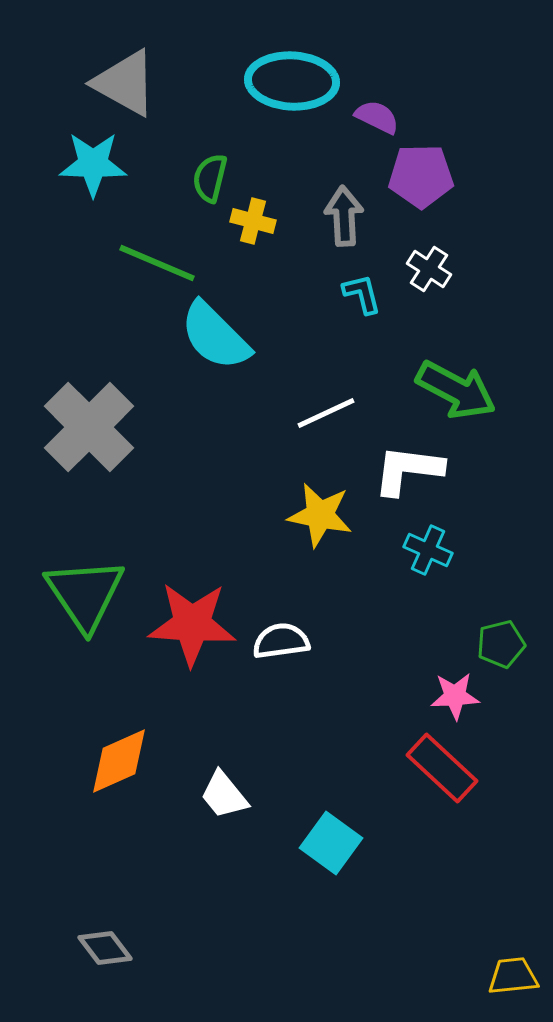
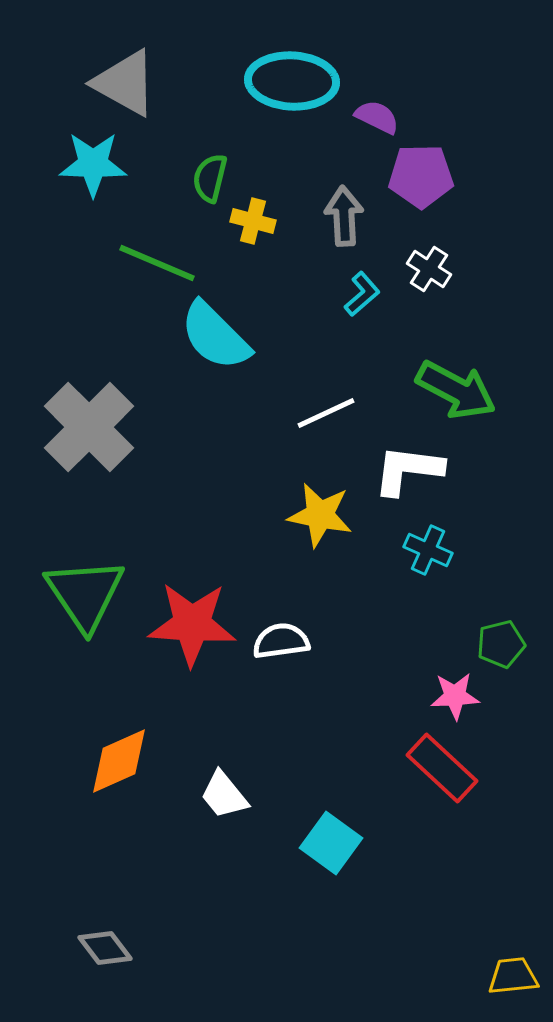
cyan L-shape: rotated 63 degrees clockwise
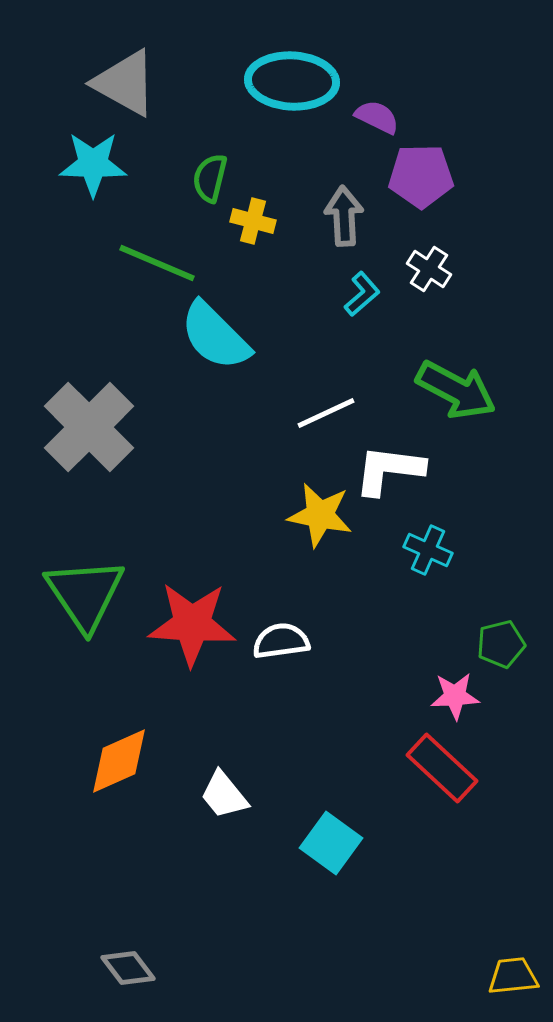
white L-shape: moved 19 px left
gray diamond: moved 23 px right, 20 px down
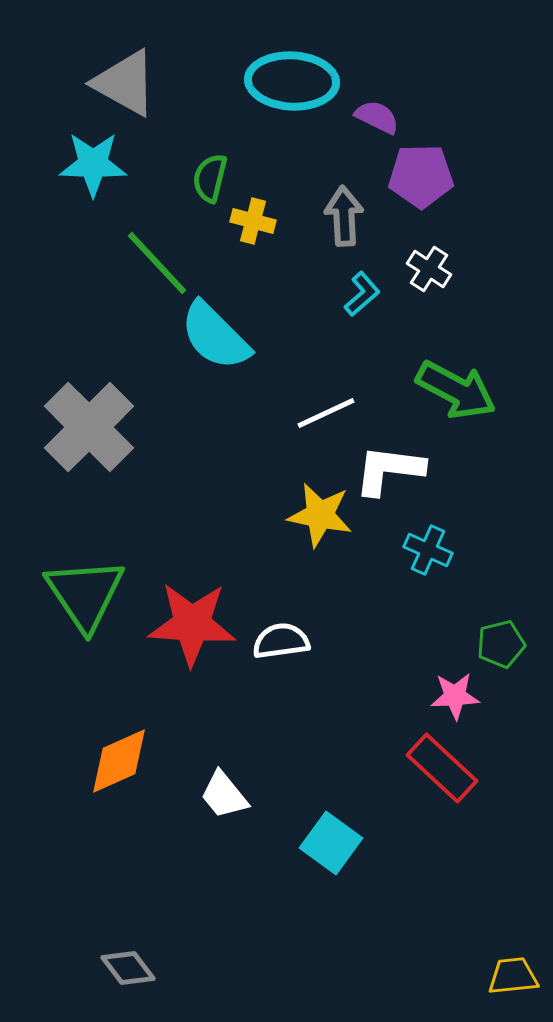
green line: rotated 24 degrees clockwise
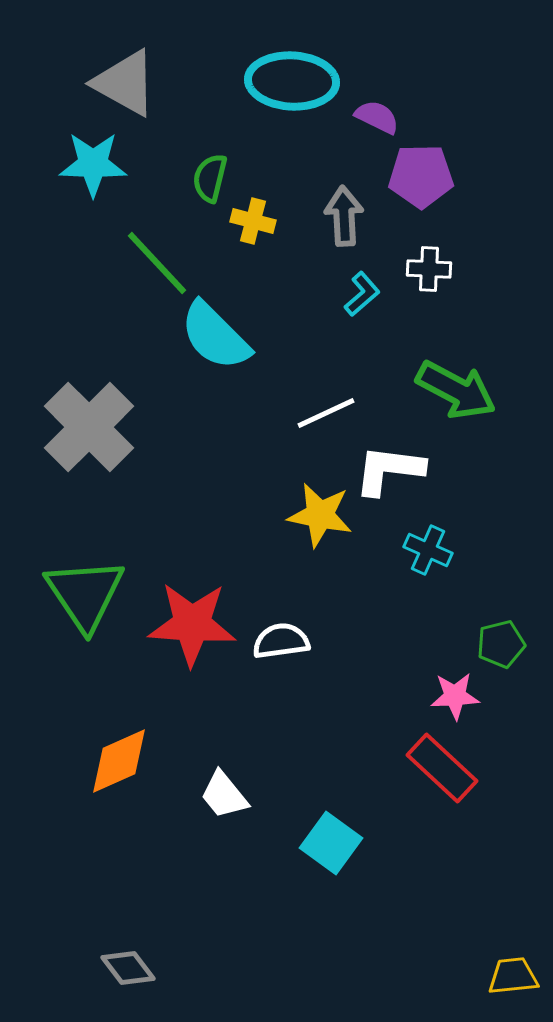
white cross: rotated 30 degrees counterclockwise
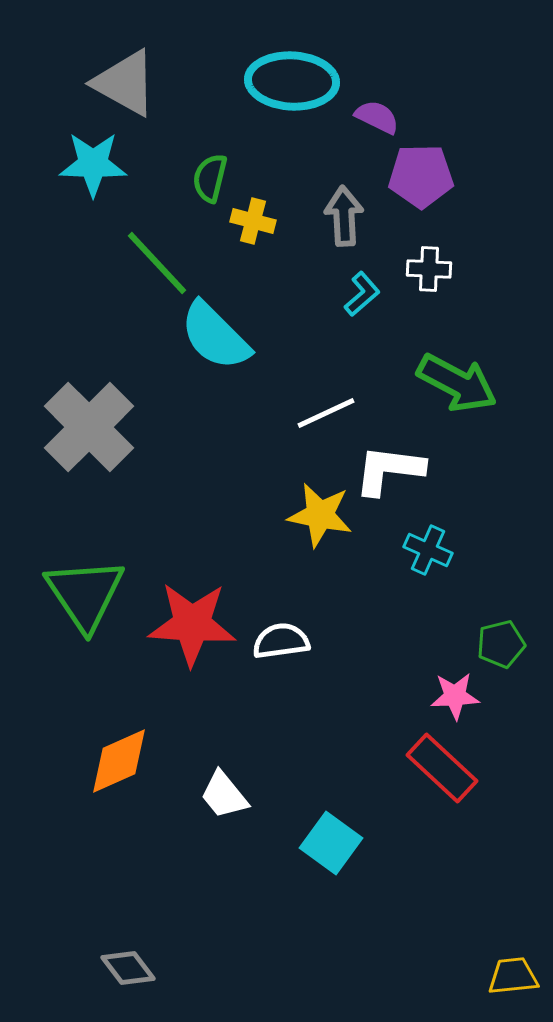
green arrow: moved 1 px right, 7 px up
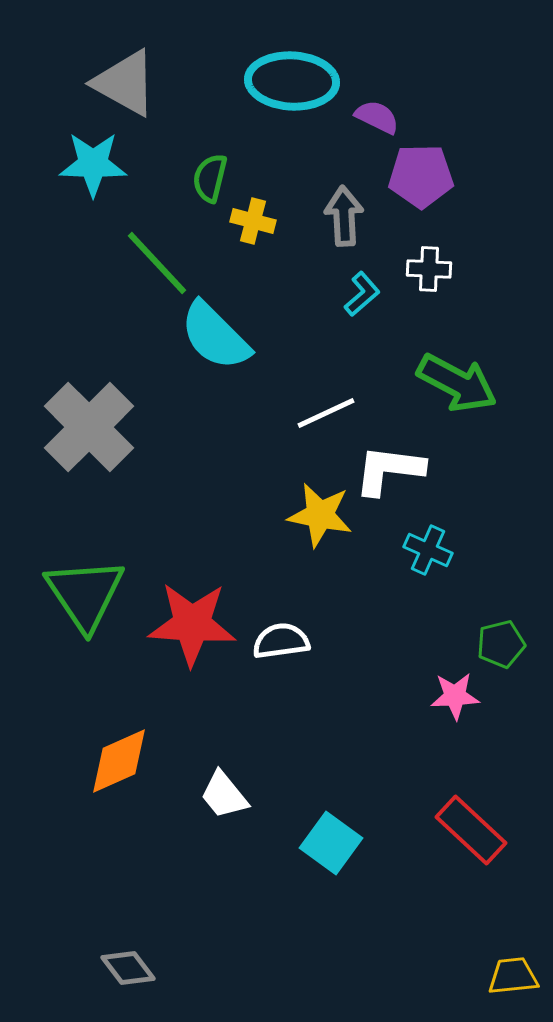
red rectangle: moved 29 px right, 62 px down
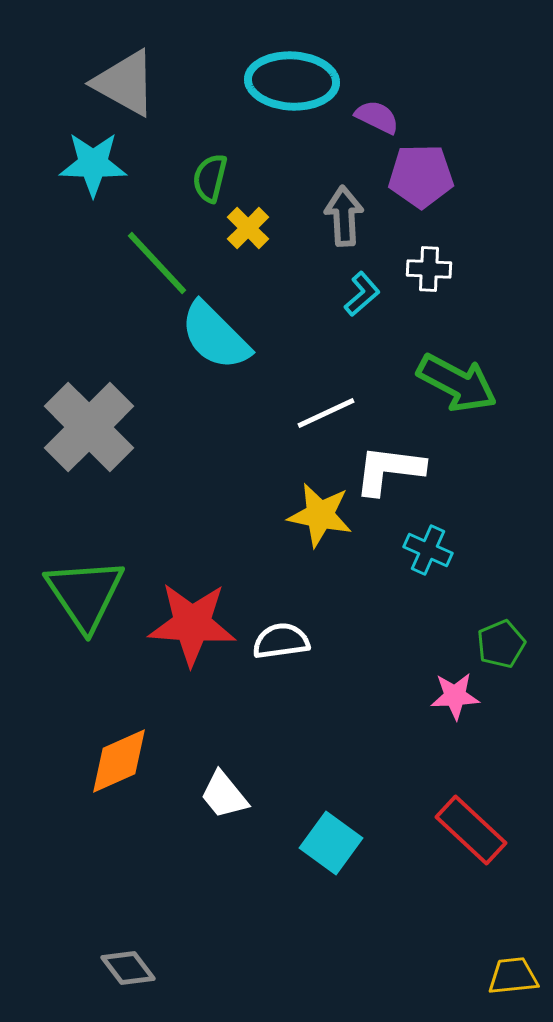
yellow cross: moved 5 px left, 7 px down; rotated 30 degrees clockwise
green pentagon: rotated 9 degrees counterclockwise
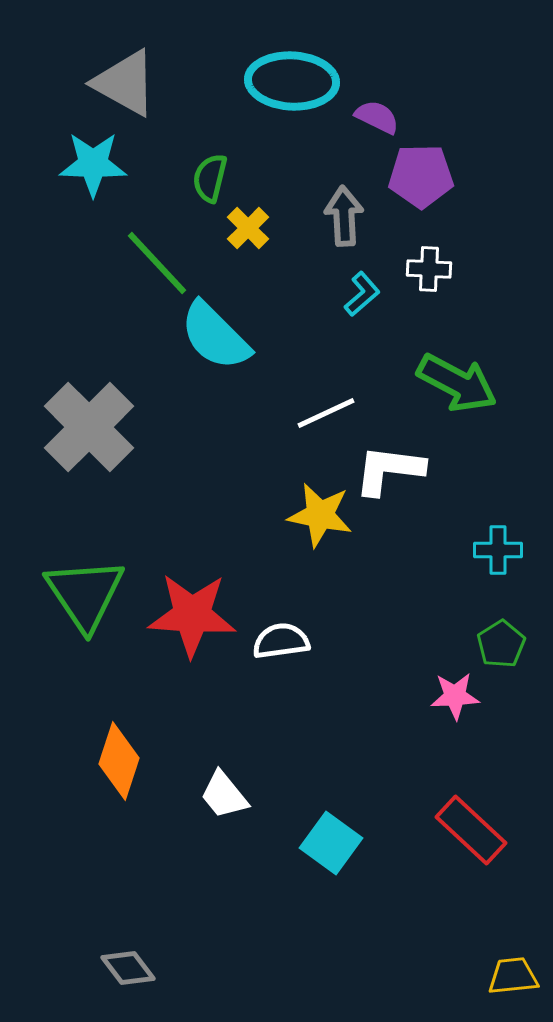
cyan cross: moved 70 px right; rotated 24 degrees counterclockwise
red star: moved 9 px up
green pentagon: rotated 9 degrees counterclockwise
orange diamond: rotated 48 degrees counterclockwise
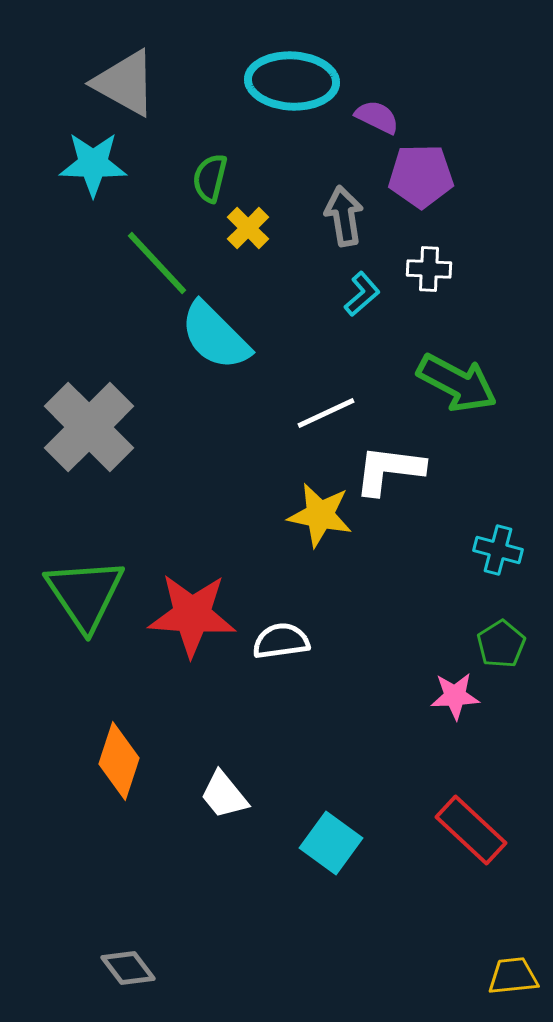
gray arrow: rotated 6 degrees counterclockwise
cyan cross: rotated 15 degrees clockwise
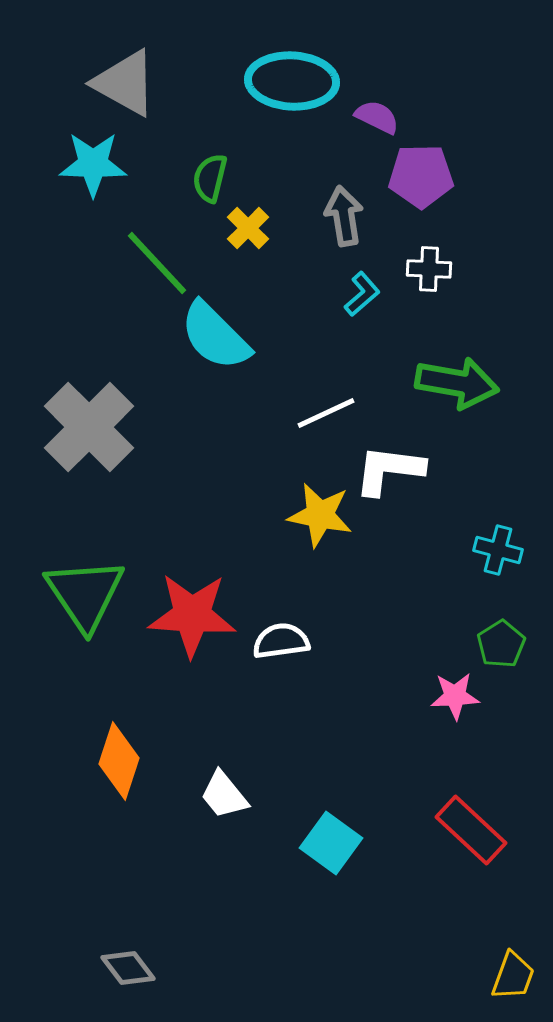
green arrow: rotated 18 degrees counterclockwise
yellow trapezoid: rotated 116 degrees clockwise
